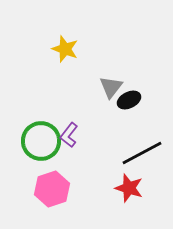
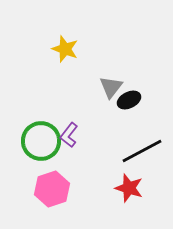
black line: moved 2 px up
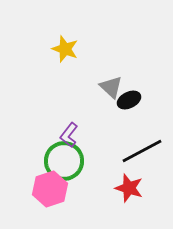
gray triangle: rotated 25 degrees counterclockwise
green circle: moved 23 px right, 20 px down
pink hexagon: moved 2 px left
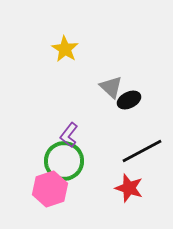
yellow star: rotated 12 degrees clockwise
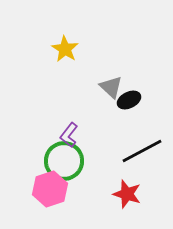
red star: moved 2 px left, 6 px down
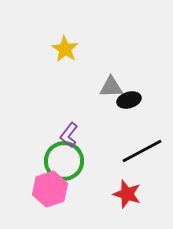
gray triangle: rotated 45 degrees counterclockwise
black ellipse: rotated 10 degrees clockwise
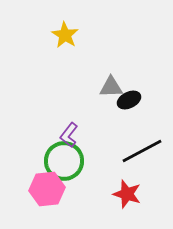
yellow star: moved 14 px up
black ellipse: rotated 10 degrees counterclockwise
pink hexagon: moved 3 px left; rotated 12 degrees clockwise
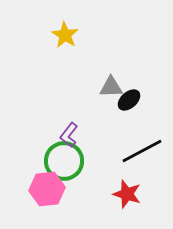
black ellipse: rotated 15 degrees counterclockwise
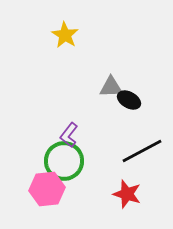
black ellipse: rotated 70 degrees clockwise
